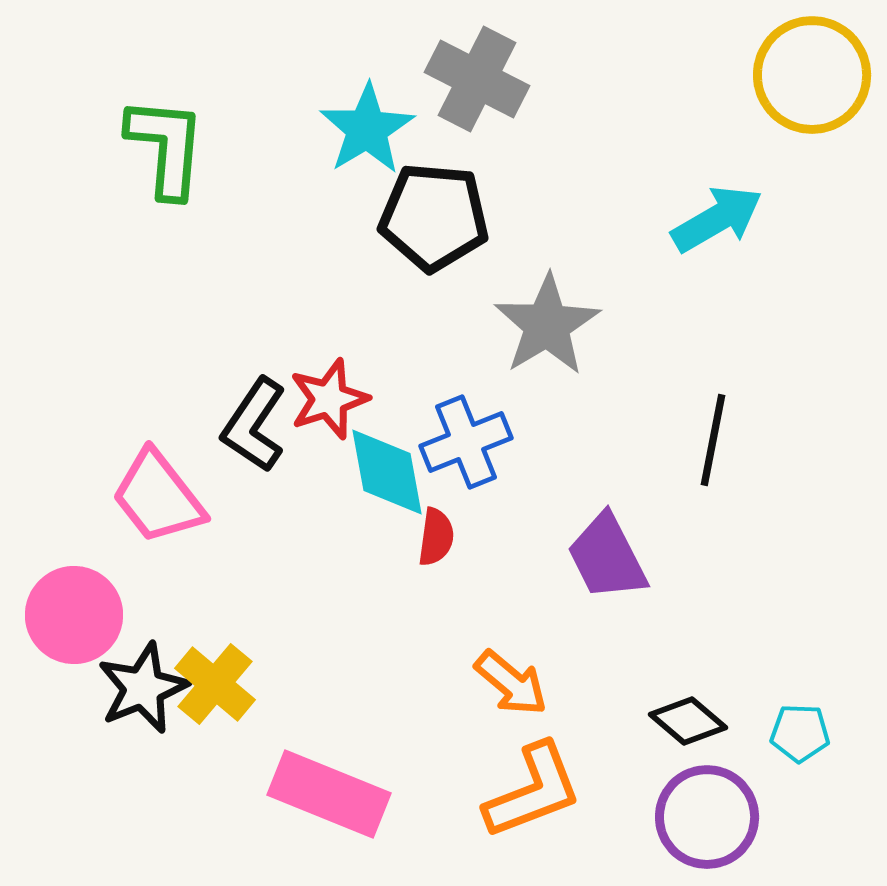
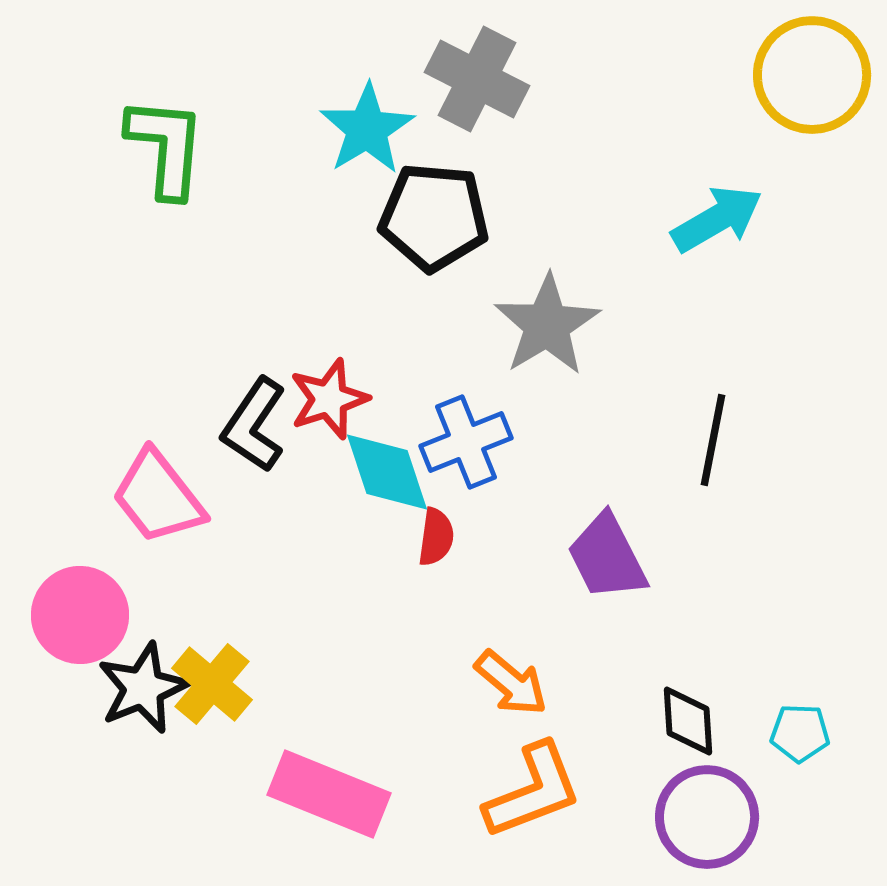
cyan diamond: rotated 8 degrees counterclockwise
pink circle: moved 6 px right
yellow cross: moved 3 px left
black diamond: rotated 46 degrees clockwise
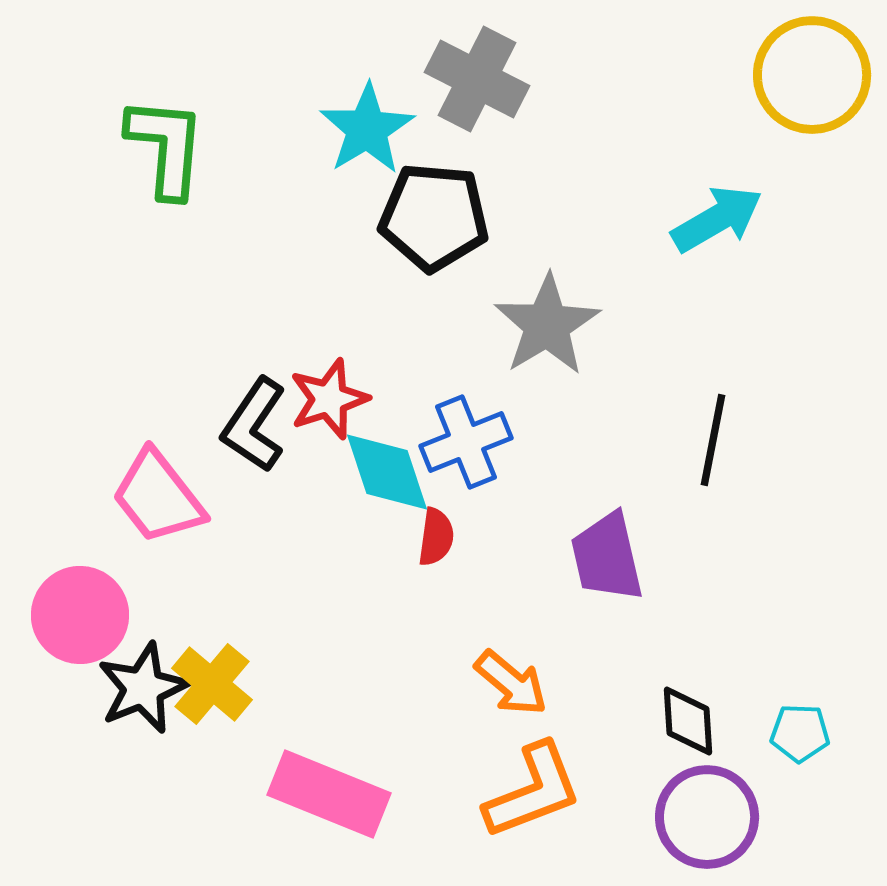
purple trapezoid: rotated 14 degrees clockwise
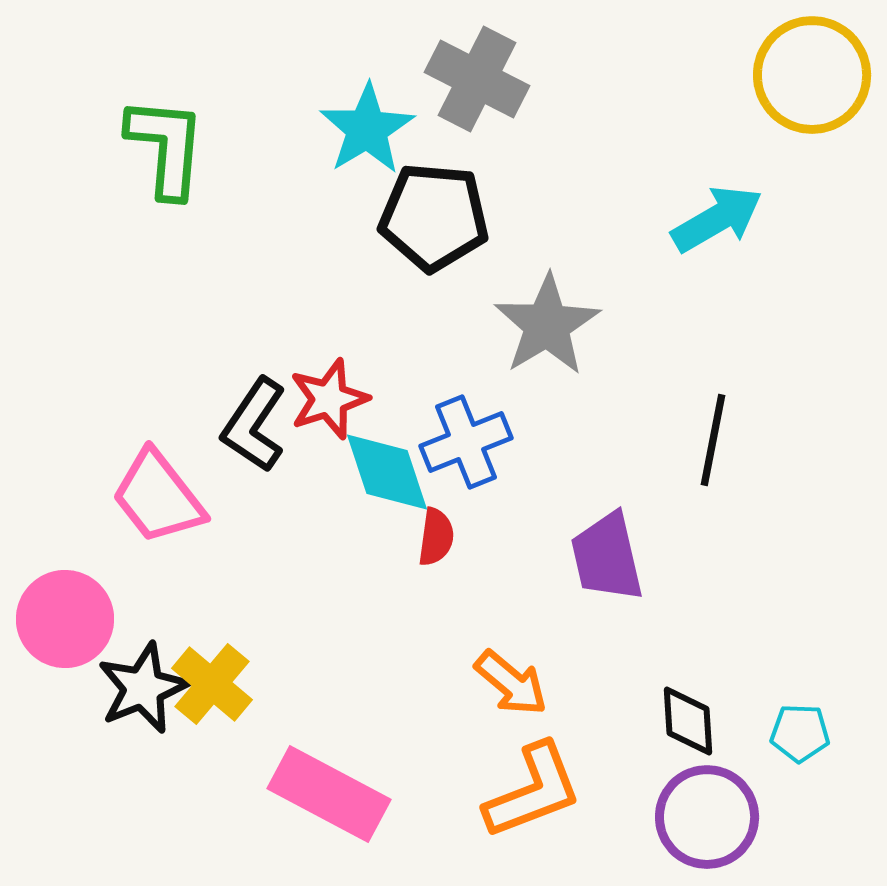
pink circle: moved 15 px left, 4 px down
pink rectangle: rotated 6 degrees clockwise
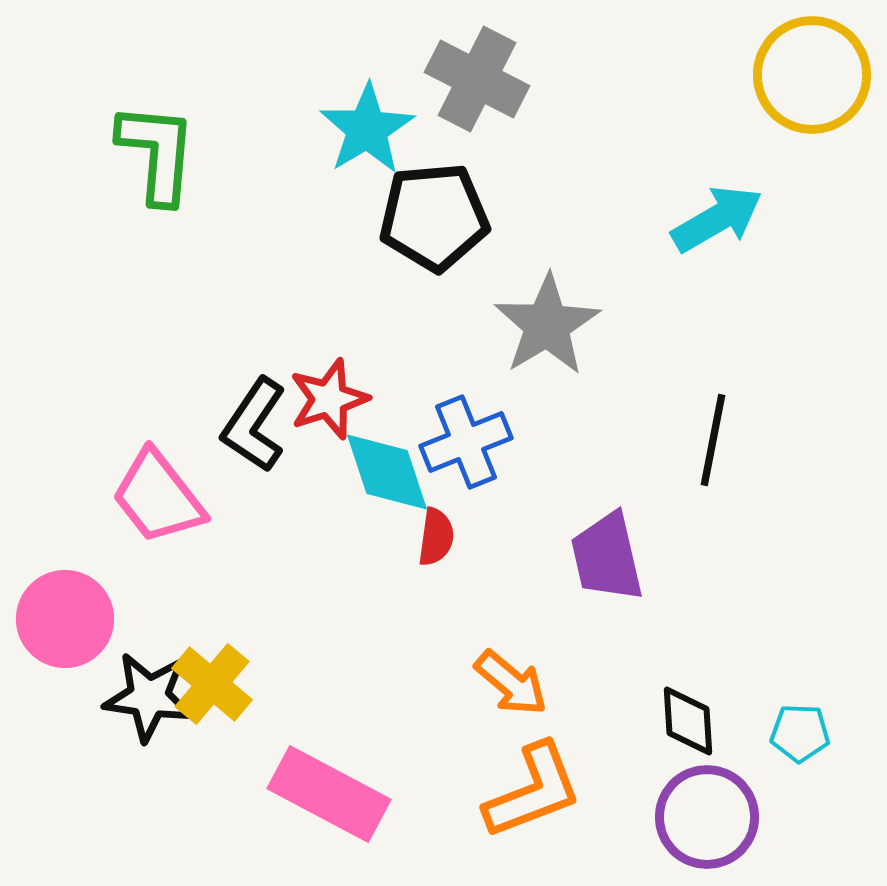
green L-shape: moved 9 px left, 6 px down
black pentagon: rotated 10 degrees counterclockwise
black star: moved 6 px right, 9 px down; rotated 30 degrees clockwise
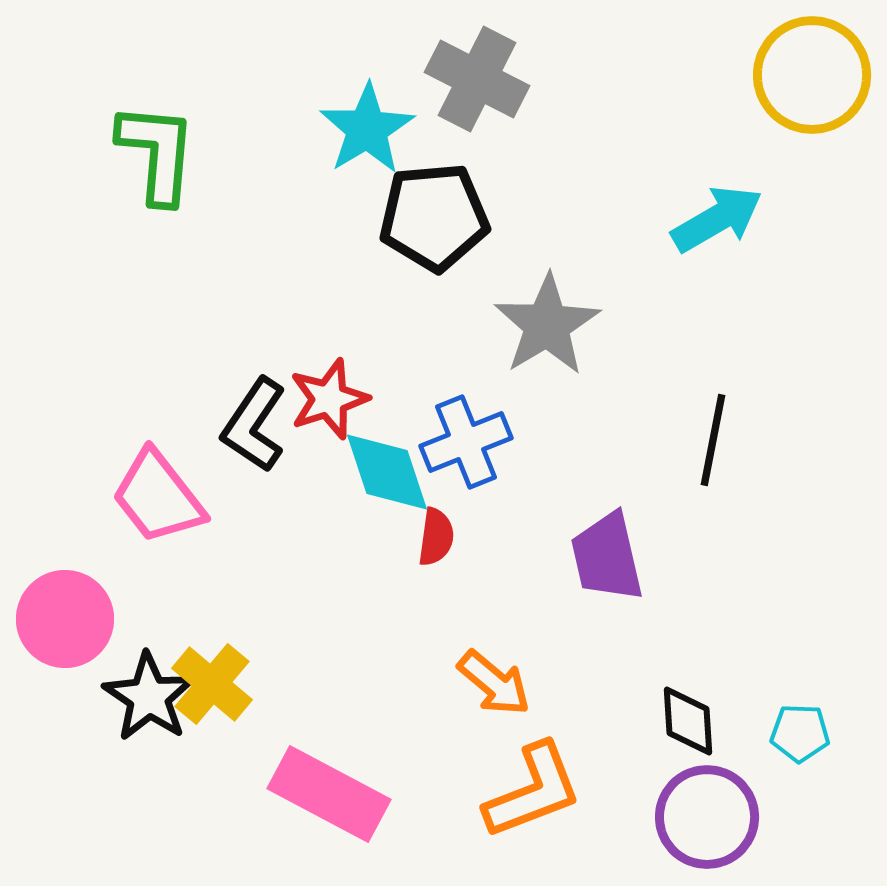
orange arrow: moved 17 px left
black star: rotated 26 degrees clockwise
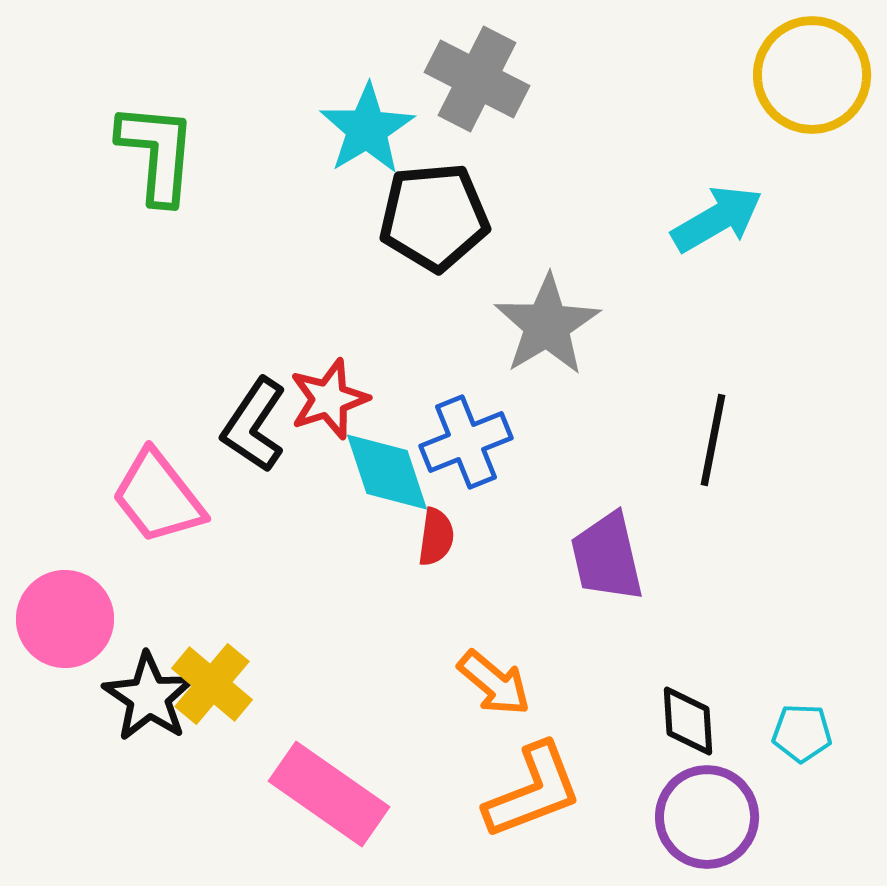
cyan pentagon: moved 2 px right
pink rectangle: rotated 7 degrees clockwise
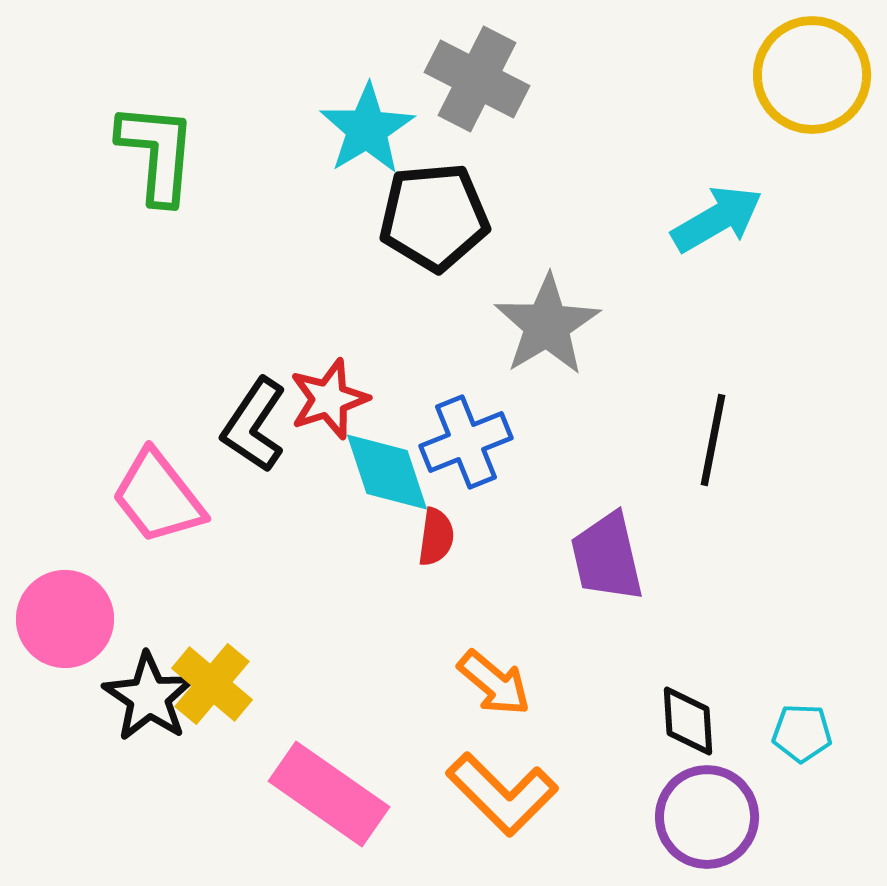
orange L-shape: moved 31 px left, 3 px down; rotated 66 degrees clockwise
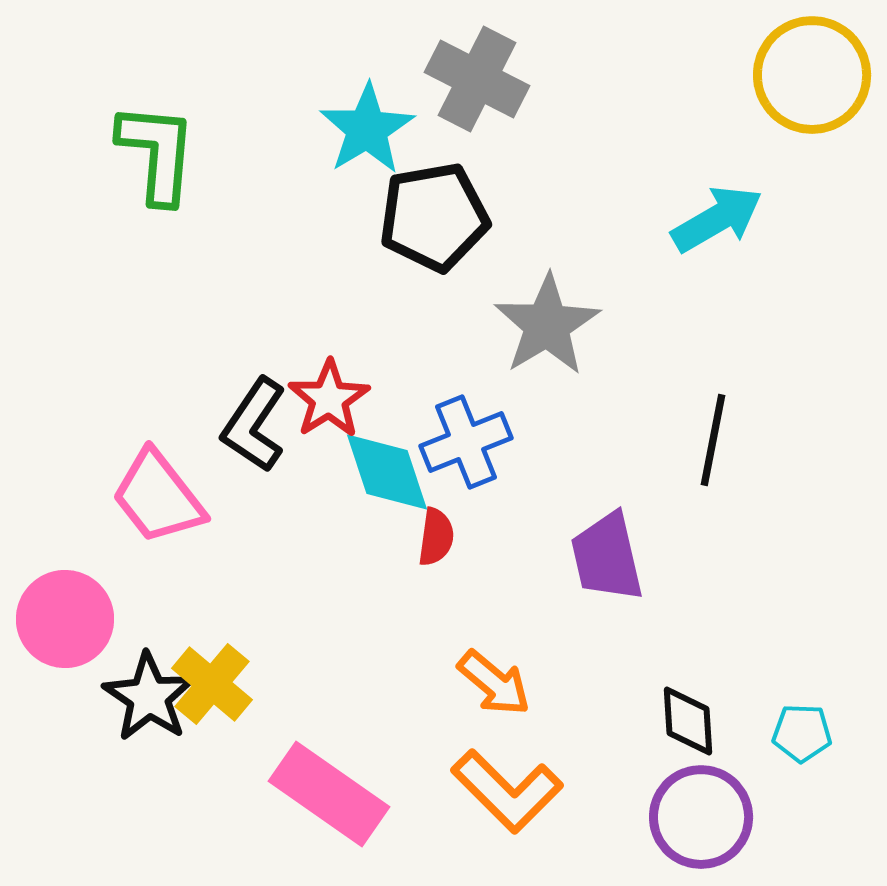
black pentagon: rotated 5 degrees counterclockwise
red star: rotated 14 degrees counterclockwise
orange L-shape: moved 5 px right, 3 px up
purple circle: moved 6 px left
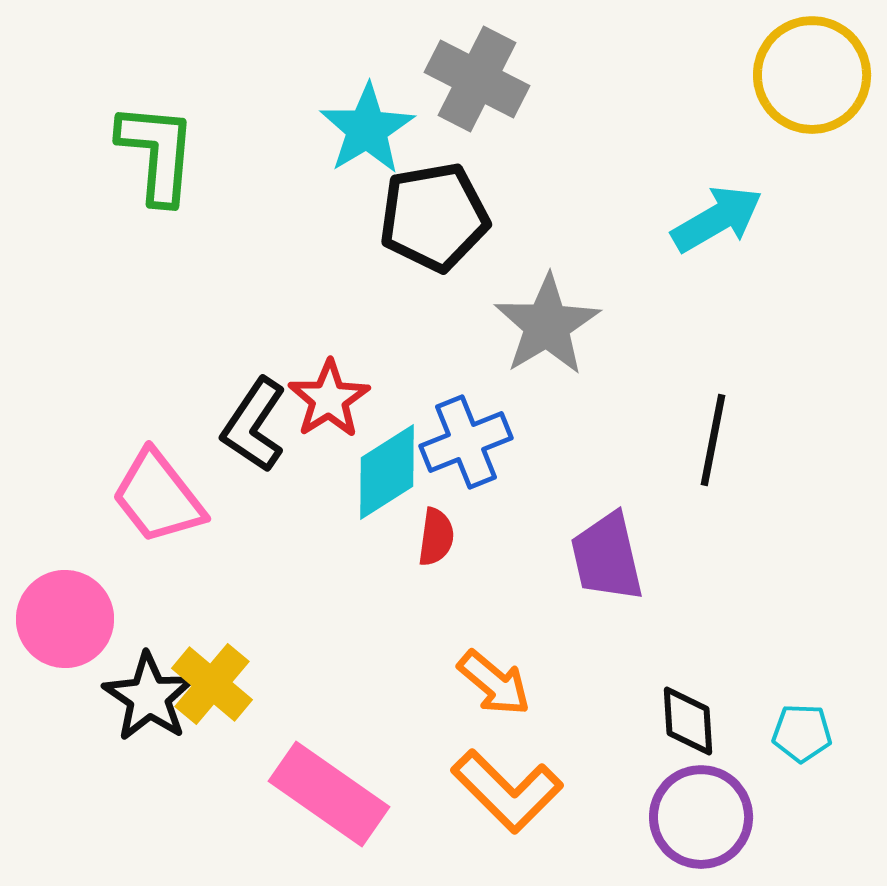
cyan diamond: rotated 76 degrees clockwise
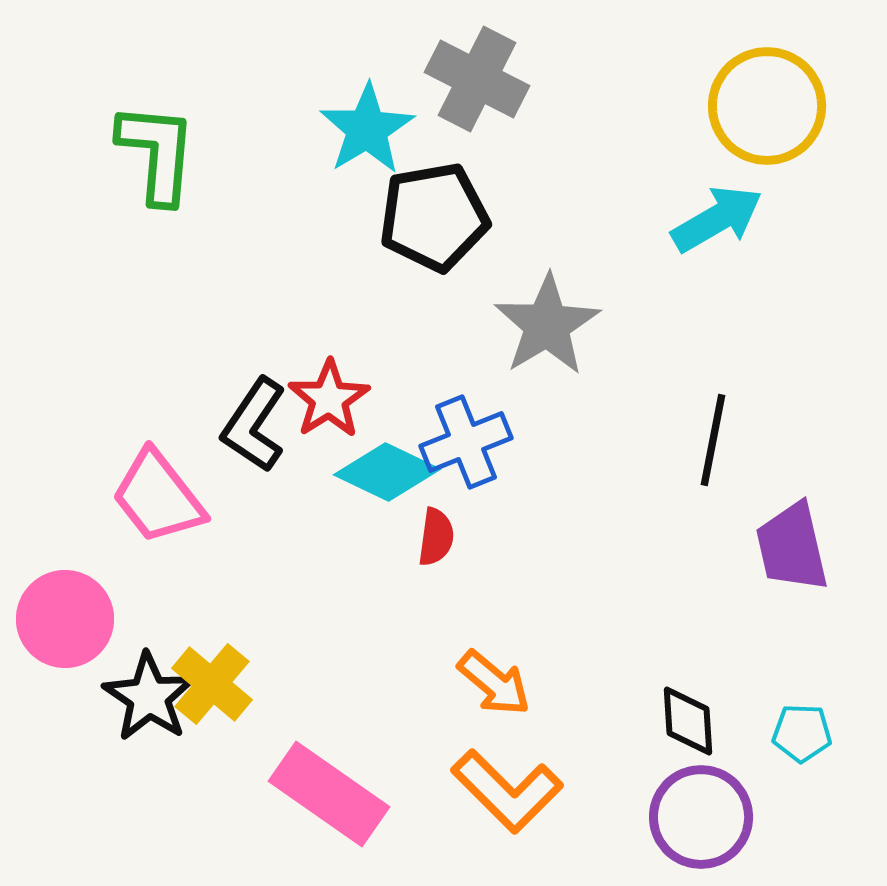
yellow circle: moved 45 px left, 31 px down
cyan diamond: rotated 58 degrees clockwise
purple trapezoid: moved 185 px right, 10 px up
